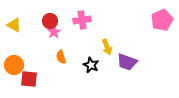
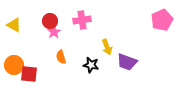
black star: rotated 14 degrees counterclockwise
red square: moved 5 px up
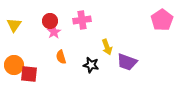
pink pentagon: rotated 10 degrees counterclockwise
yellow triangle: rotated 35 degrees clockwise
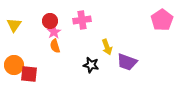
orange semicircle: moved 6 px left, 11 px up
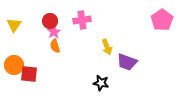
black star: moved 10 px right, 18 px down
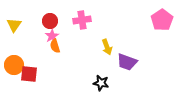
pink star: moved 2 px left, 4 px down
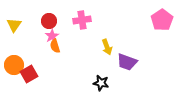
red circle: moved 1 px left
red square: rotated 36 degrees counterclockwise
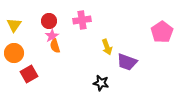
pink pentagon: moved 12 px down
orange circle: moved 12 px up
